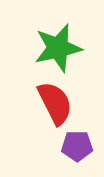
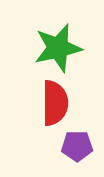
red semicircle: rotated 27 degrees clockwise
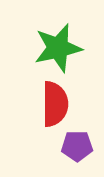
red semicircle: moved 1 px down
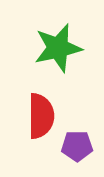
red semicircle: moved 14 px left, 12 px down
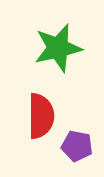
purple pentagon: rotated 12 degrees clockwise
